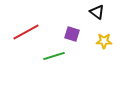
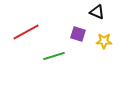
black triangle: rotated 14 degrees counterclockwise
purple square: moved 6 px right
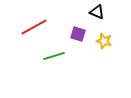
red line: moved 8 px right, 5 px up
yellow star: rotated 14 degrees clockwise
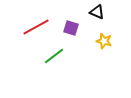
red line: moved 2 px right
purple square: moved 7 px left, 6 px up
green line: rotated 20 degrees counterclockwise
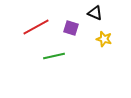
black triangle: moved 2 px left, 1 px down
yellow star: moved 2 px up
green line: rotated 25 degrees clockwise
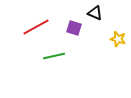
purple square: moved 3 px right
yellow star: moved 14 px right
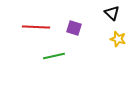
black triangle: moved 17 px right; rotated 21 degrees clockwise
red line: rotated 32 degrees clockwise
